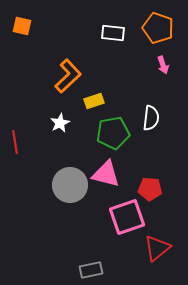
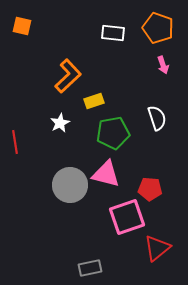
white semicircle: moved 6 px right; rotated 25 degrees counterclockwise
gray rectangle: moved 1 px left, 2 px up
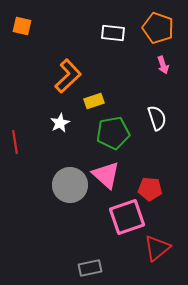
pink triangle: moved 1 px down; rotated 28 degrees clockwise
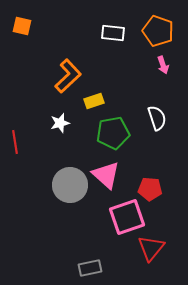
orange pentagon: moved 3 px down
white star: rotated 12 degrees clockwise
red triangle: moved 6 px left; rotated 12 degrees counterclockwise
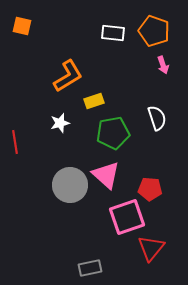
orange pentagon: moved 4 px left
orange L-shape: rotated 12 degrees clockwise
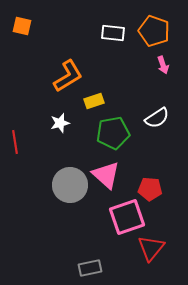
white semicircle: rotated 75 degrees clockwise
